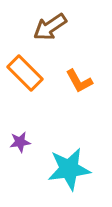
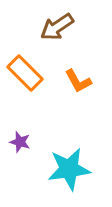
brown arrow: moved 7 px right
orange L-shape: moved 1 px left
purple star: rotated 25 degrees clockwise
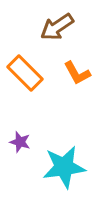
orange L-shape: moved 1 px left, 8 px up
cyan star: moved 5 px left, 2 px up
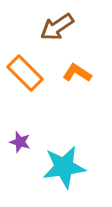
orange L-shape: rotated 152 degrees clockwise
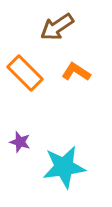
orange L-shape: moved 1 px left, 1 px up
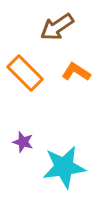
purple star: moved 3 px right
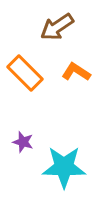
cyan star: rotated 9 degrees clockwise
